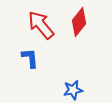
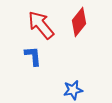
blue L-shape: moved 3 px right, 2 px up
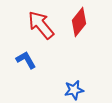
blue L-shape: moved 7 px left, 4 px down; rotated 25 degrees counterclockwise
blue star: moved 1 px right
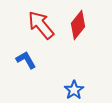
red diamond: moved 1 px left, 3 px down
blue star: rotated 24 degrees counterclockwise
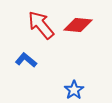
red diamond: rotated 56 degrees clockwise
blue L-shape: rotated 20 degrees counterclockwise
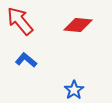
red arrow: moved 21 px left, 4 px up
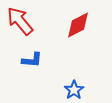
red diamond: rotated 32 degrees counterclockwise
blue L-shape: moved 6 px right; rotated 145 degrees clockwise
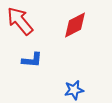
red diamond: moved 3 px left
blue star: rotated 24 degrees clockwise
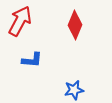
red arrow: rotated 68 degrees clockwise
red diamond: rotated 40 degrees counterclockwise
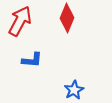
red diamond: moved 8 px left, 7 px up
blue star: rotated 18 degrees counterclockwise
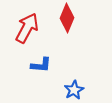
red arrow: moved 7 px right, 7 px down
blue L-shape: moved 9 px right, 5 px down
